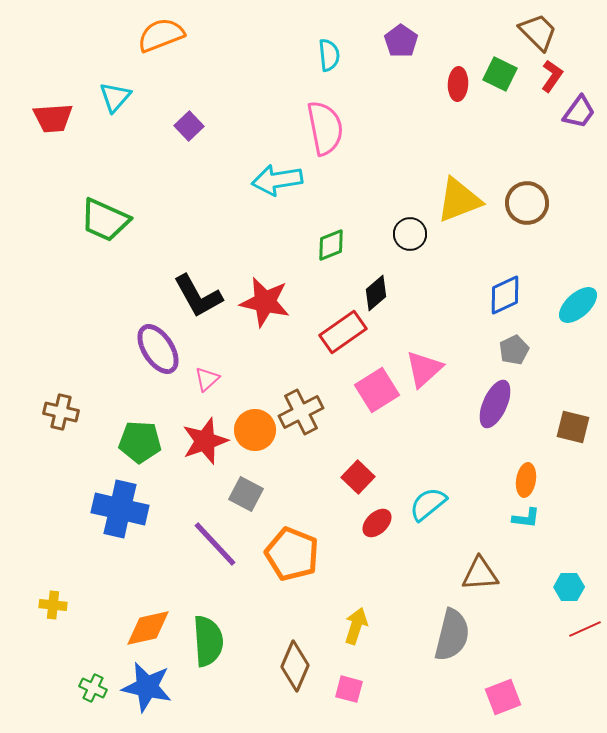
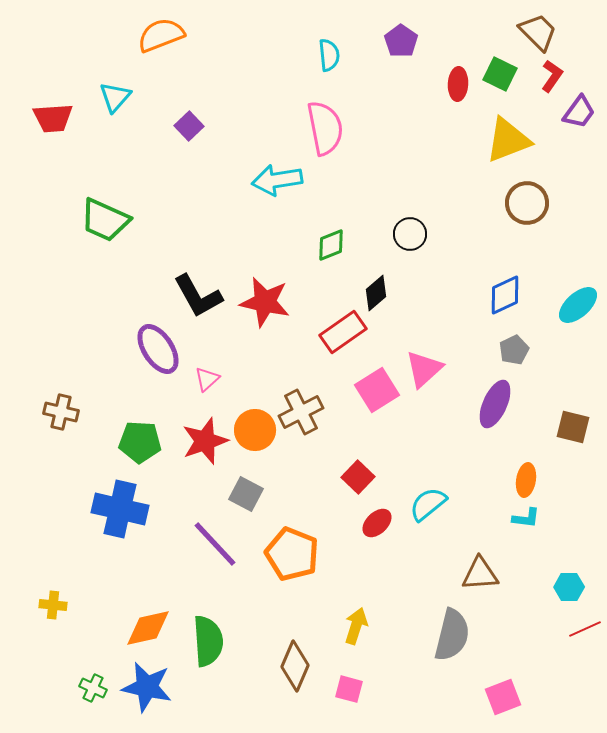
yellow triangle at (459, 200): moved 49 px right, 60 px up
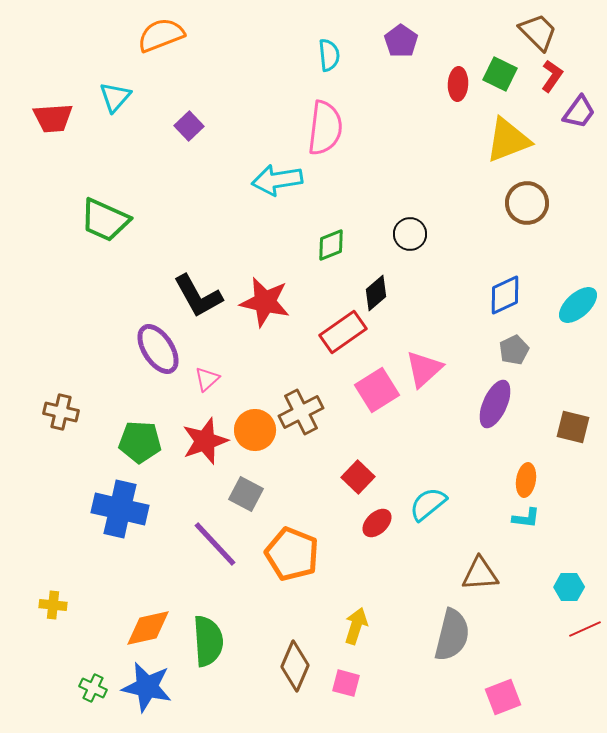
pink semicircle at (325, 128): rotated 18 degrees clockwise
pink square at (349, 689): moved 3 px left, 6 px up
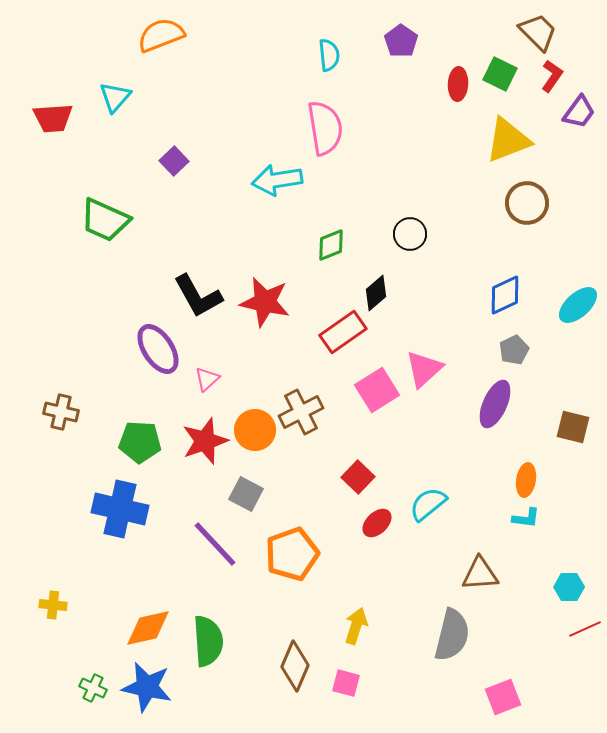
purple square at (189, 126): moved 15 px left, 35 px down
pink semicircle at (325, 128): rotated 16 degrees counterclockwise
orange pentagon at (292, 554): rotated 30 degrees clockwise
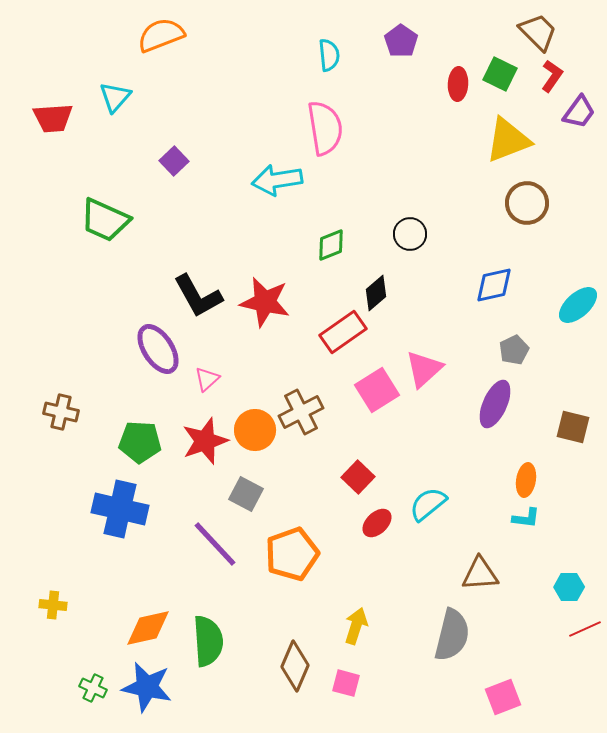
blue diamond at (505, 295): moved 11 px left, 10 px up; rotated 12 degrees clockwise
